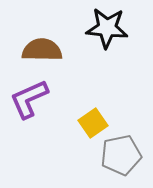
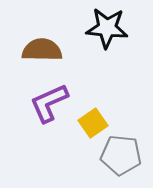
purple L-shape: moved 20 px right, 4 px down
gray pentagon: rotated 18 degrees clockwise
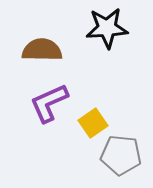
black star: rotated 9 degrees counterclockwise
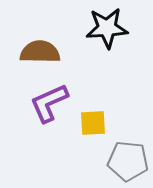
brown semicircle: moved 2 px left, 2 px down
yellow square: rotated 32 degrees clockwise
gray pentagon: moved 7 px right, 6 px down
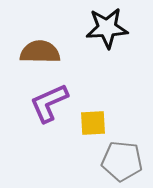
gray pentagon: moved 6 px left
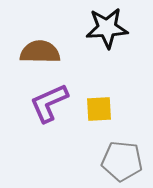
yellow square: moved 6 px right, 14 px up
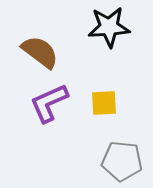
black star: moved 2 px right, 1 px up
brown semicircle: rotated 36 degrees clockwise
yellow square: moved 5 px right, 6 px up
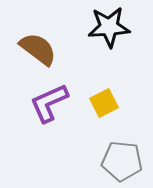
brown semicircle: moved 2 px left, 3 px up
yellow square: rotated 24 degrees counterclockwise
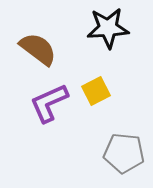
black star: moved 1 px left, 1 px down
yellow square: moved 8 px left, 12 px up
gray pentagon: moved 2 px right, 8 px up
